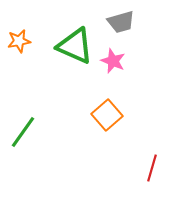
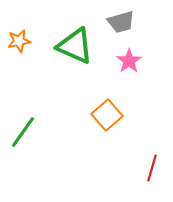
pink star: moved 16 px right; rotated 15 degrees clockwise
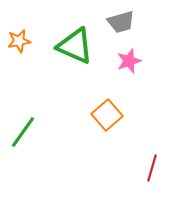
pink star: rotated 15 degrees clockwise
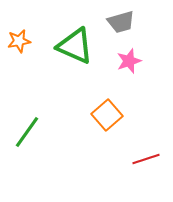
green line: moved 4 px right
red line: moved 6 px left, 9 px up; rotated 56 degrees clockwise
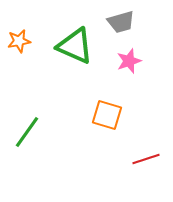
orange square: rotated 32 degrees counterclockwise
